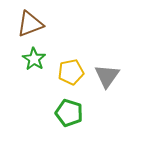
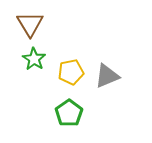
brown triangle: rotated 40 degrees counterclockwise
gray triangle: rotated 32 degrees clockwise
green pentagon: rotated 20 degrees clockwise
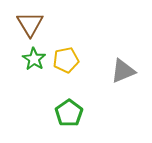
yellow pentagon: moved 5 px left, 12 px up
gray triangle: moved 16 px right, 5 px up
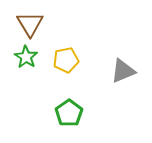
green star: moved 8 px left, 2 px up
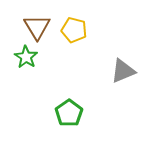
brown triangle: moved 7 px right, 3 px down
yellow pentagon: moved 8 px right, 30 px up; rotated 25 degrees clockwise
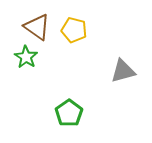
brown triangle: rotated 24 degrees counterclockwise
gray triangle: rotated 8 degrees clockwise
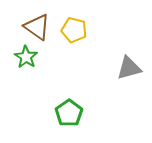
gray triangle: moved 6 px right, 3 px up
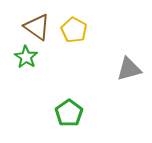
yellow pentagon: rotated 15 degrees clockwise
gray triangle: moved 1 px down
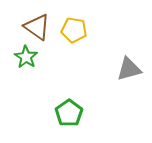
yellow pentagon: rotated 20 degrees counterclockwise
